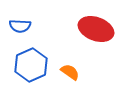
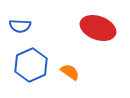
red ellipse: moved 2 px right, 1 px up
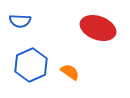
blue semicircle: moved 5 px up
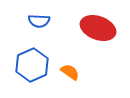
blue semicircle: moved 19 px right
blue hexagon: moved 1 px right
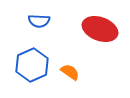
red ellipse: moved 2 px right, 1 px down
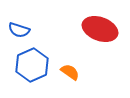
blue semicircle: moved 20 px left, 9 px down; rotated 15 degrees clockwise
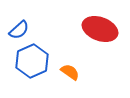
blue semicircle: rotated 60 degrees counterclockwise
blue hexagon: moved 4 px up
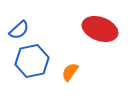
blue hexagon: rotated 12 degrees clockwise
orange semicircle: rotated 90 degrees counterclockwise
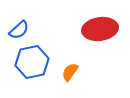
red ellipse: rotated 28 degrees counterclockwise
blue hexagon: moved 1 px down
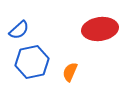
orange semicircle: rotated 12 degrees counterclockwise
